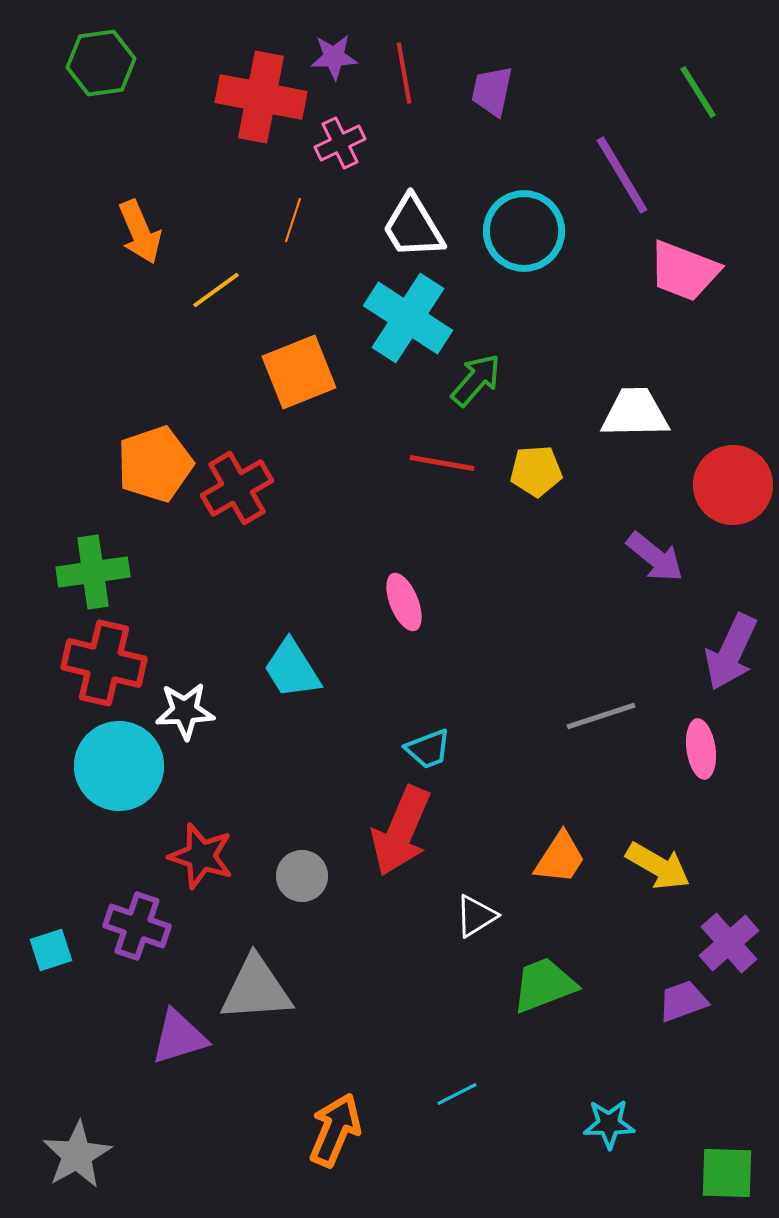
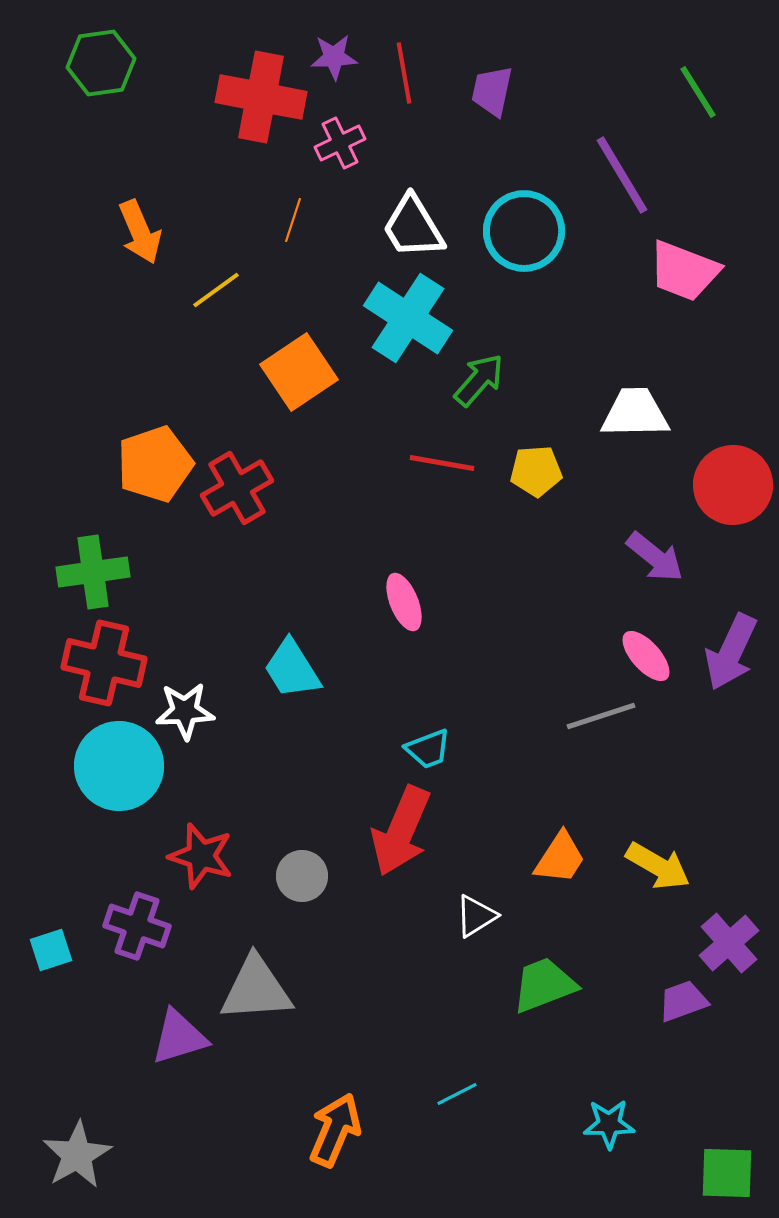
orange square at (299, 372): rotated 12 degrees counterclockwise
green arrow at (476, 380): moved 3 px right
pink ellipse at (701, 749): moved 55 px left, 93 px up; rotated 34 degrees counterclockwise
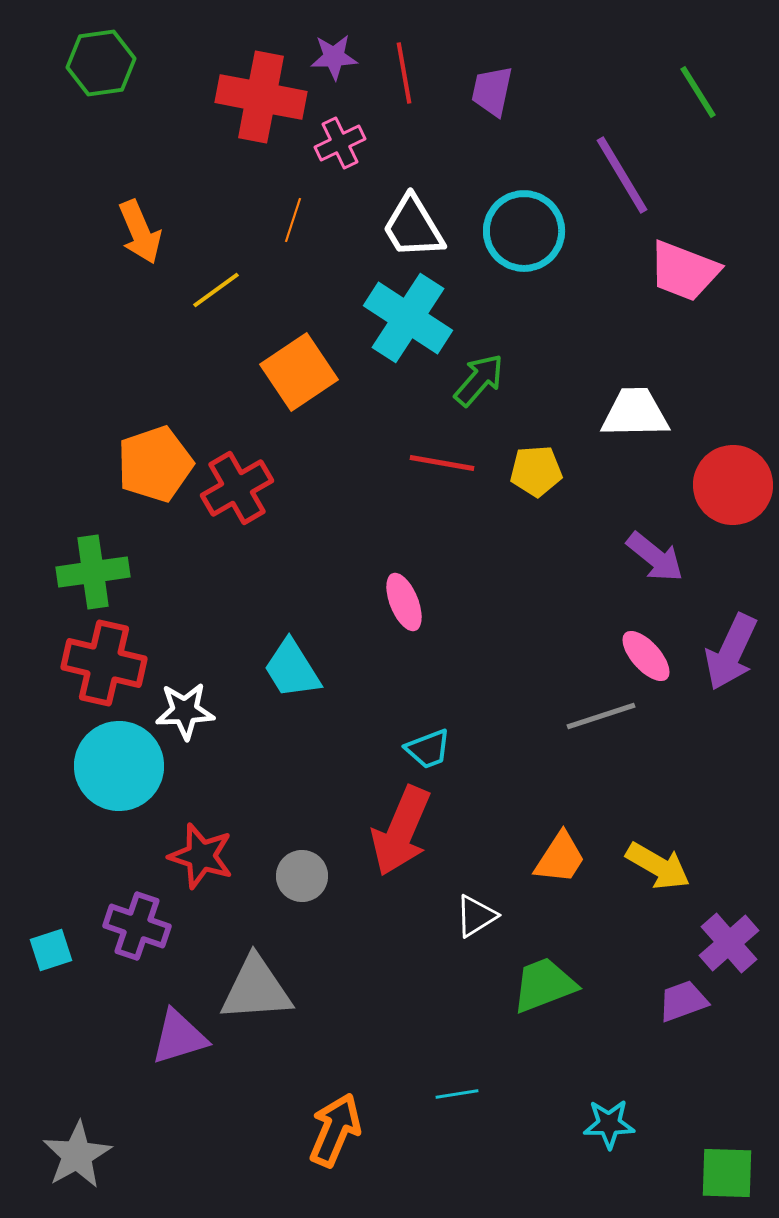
cyan line at (457, 1094): rotated 18 degrees clockwise
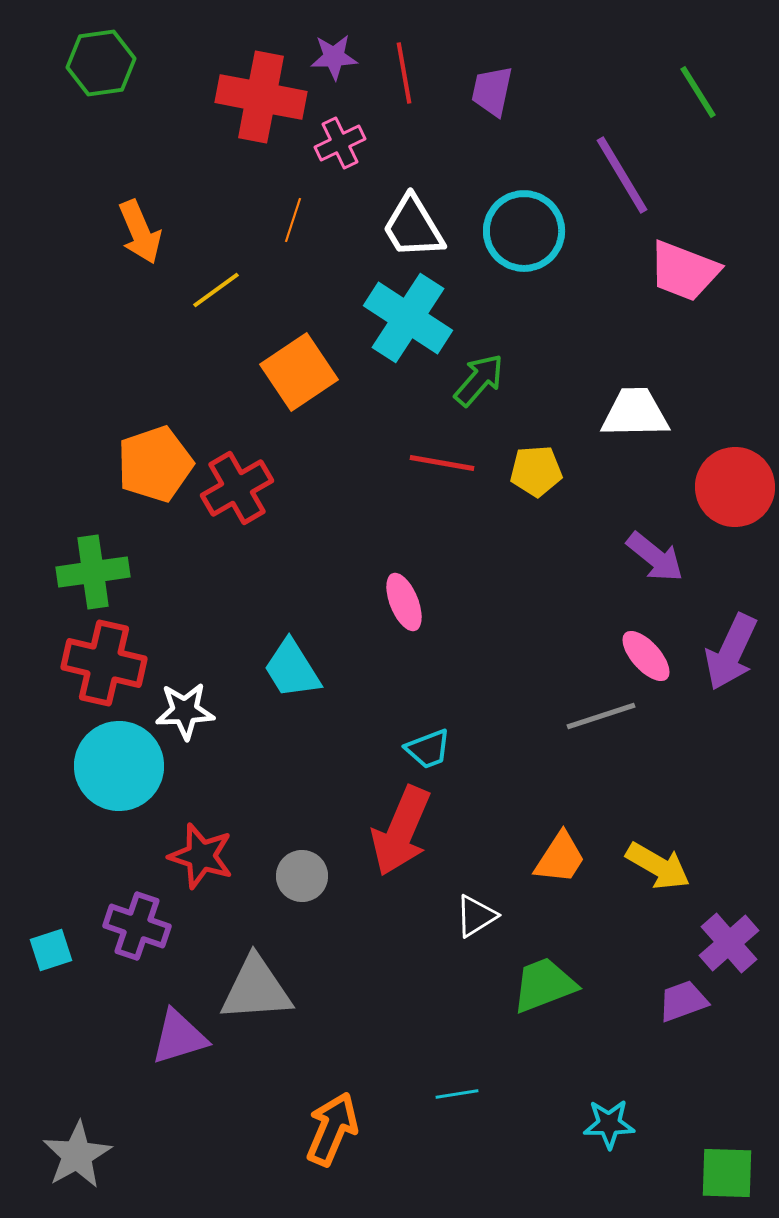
red circle at (733, 485): moved 2 px right, 2 px down
orange arrow at (335, 1130): moved 3 px left, 1 px up
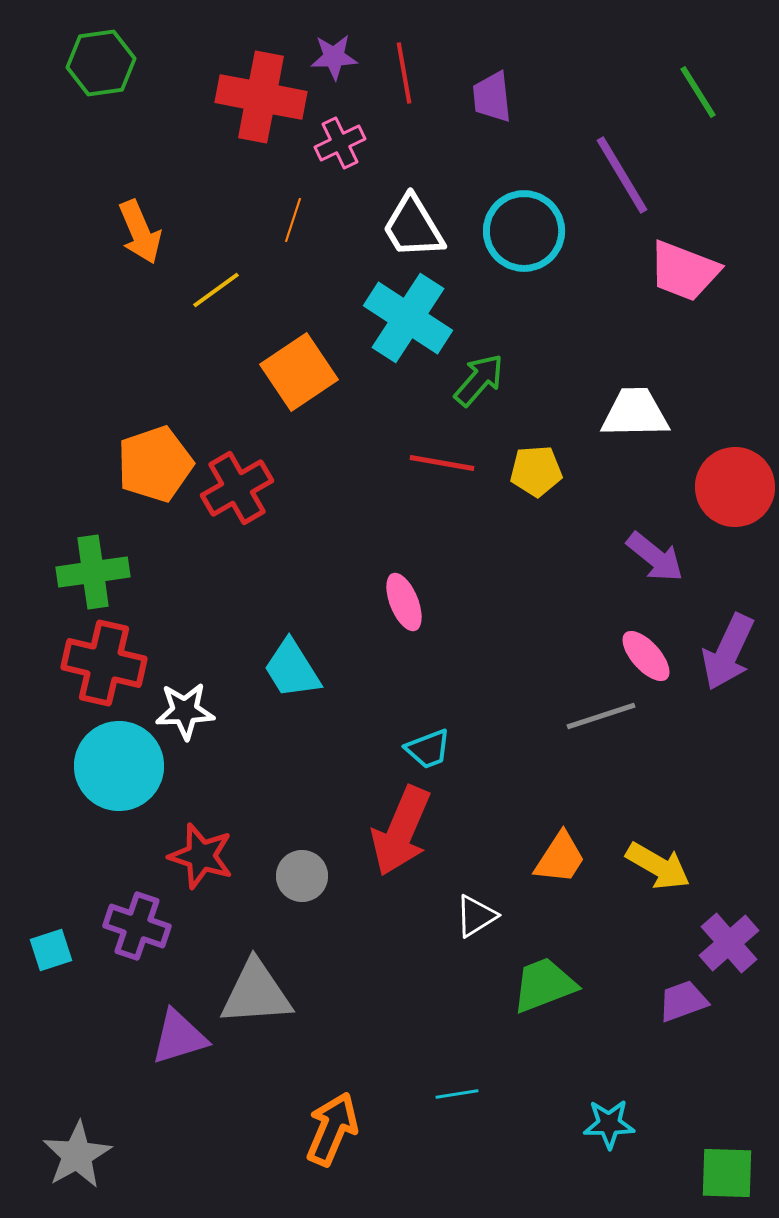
purple trapezoid at (492, 91): moved 6 px down; rotated 18 degrees counterclockwise
purple arrow at (731, 652): moved 3 px left
gray triangle at (256, 989): moved 4 px down
